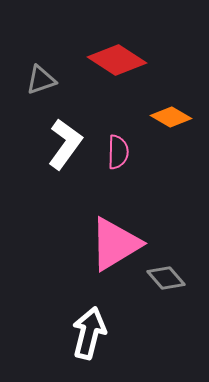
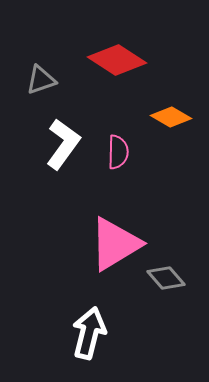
white L-shape: moved 2 px left
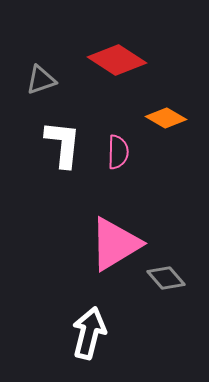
orange diamond: moved 5 px left, 1 px down
white L-shape: rotated 30 degrees counterclockwise
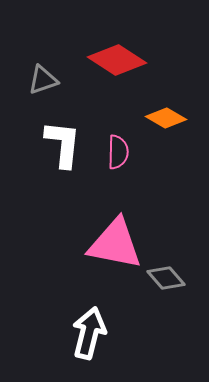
gray triangle: moved 2 px right
pink triangle: rotated 42 degrees clockwise
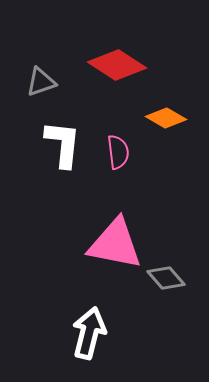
red diamond: moved 5 px down
gray triangle: moved 2 px left, 2 px down
pink semicircle: rotated 8 degrees counterclockwise
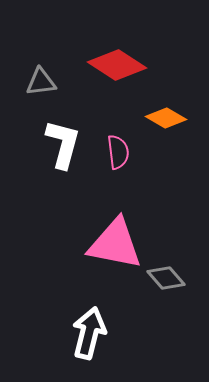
gray triangle: rotated 12 degrees clockwise
white L-shape: rotated 9 degrees clockwise
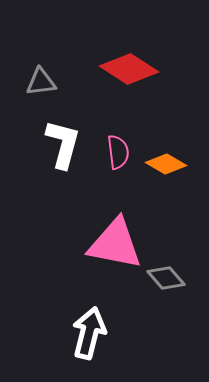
red diamond: moved 12 px right, 4 px down
orange diamond: moved 46 px down
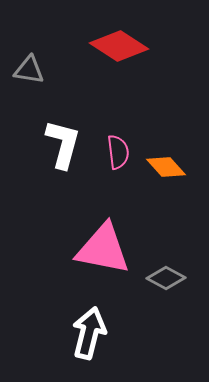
red diamond: moved 10 px left, 23 px up
gray triangle: moved 12 px left, 12 px up; rotated 16 degrees clockwise
orange diamond: moved 3 px down; rotated 18 degrees clockwise
pink triangle: moved 12 px left, 5 px down
gray diamond: rotated 21 degrees counterclockwise
